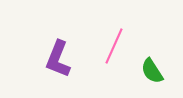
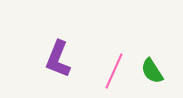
pink line: moved 25 px down
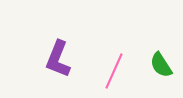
green semicircle: moved 9 px right, 6 px up
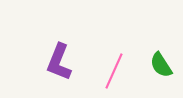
purple L-shape: moved 1 px right, 3 px down
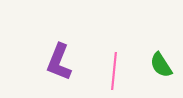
pink line: rotated 18 degrees counterclockwise
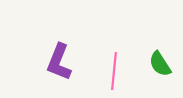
green semicircle: moved 1 px left, 1 px up
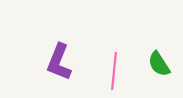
green semicircle: moved 1 px left
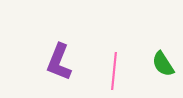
green semicircle: moved 4 px right
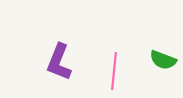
green semicircle: moved 4 px up; rotated 36 degrees counterclockwise
